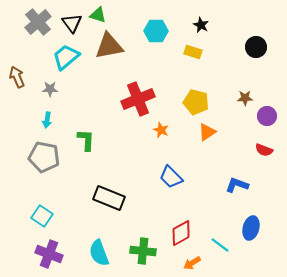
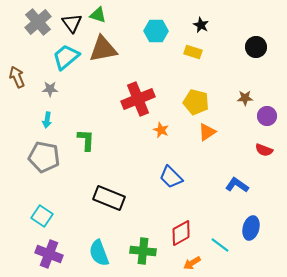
brown triangle: moved 6 px left, 3 px down
blue L-shape: rotated 15 degrees clockwise
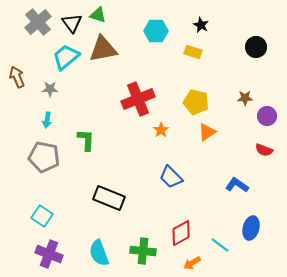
orange star: rotated 14 degrees clockwise
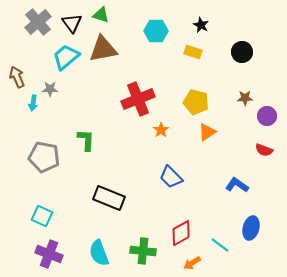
green triangle: moved 3 px right
black circle: moved 14 px left, 5 px down
cyan arrow: moved 14 px left, 17 px up
cyan square: rotated 10 degrees counterclockwise
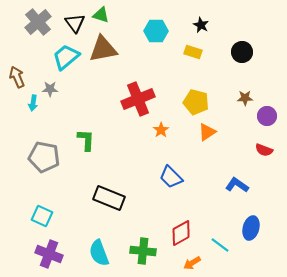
black triangle: moved 3 px right
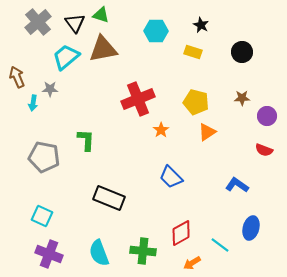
brown star: moved 3 px left
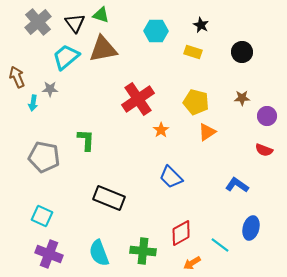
red cross: rotated 12 degrees counterclockwise
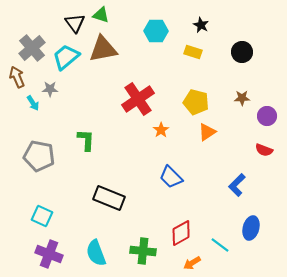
gray cross: moved 6 px left, 26 px down
cyan arrow: rotated 42 degrees counterclockwise
gray pentagon: moved 5 px left, 1 px up
blue L-shape: rotated 80 degrees counterclockwise
cyan semicircle: moved 3 px left
